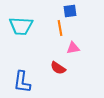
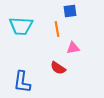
orange line: moved 3 px left, 1 px down
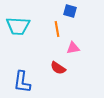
blue square: rotated 24 degrees clockwise
cyan trapezoid: moved 3 px left
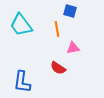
cyan trapezoid: moved 3 px right, 1 px up; rotated 50 degrees clockwise
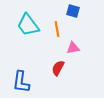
blue square: moved 3 px right
cyan trapezoid: moved 7 px right
red semicircle: rotated 84 degrees clockwise
blue L-shape: moved 1 px left
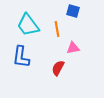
blue L-shape: moved 25 px up
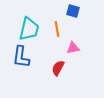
cyan trapezoid: moved 1 px right, 4 px down; rotated 130 degrees counterclockwise
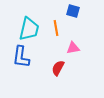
orange line: moved 1 px left, 1 px up
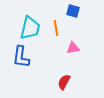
cyan trapezoid: moved 1 px right, 1 px up
red semicircle: moved 6 px right, 14 px down
